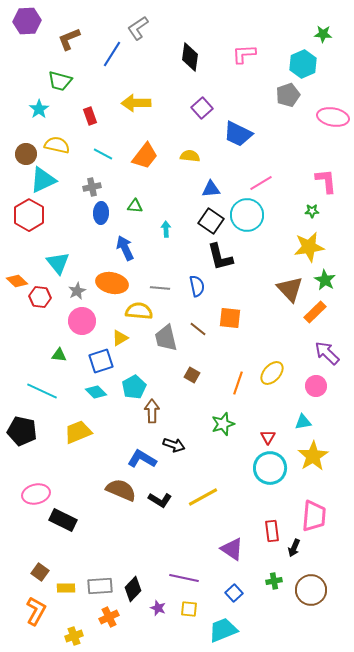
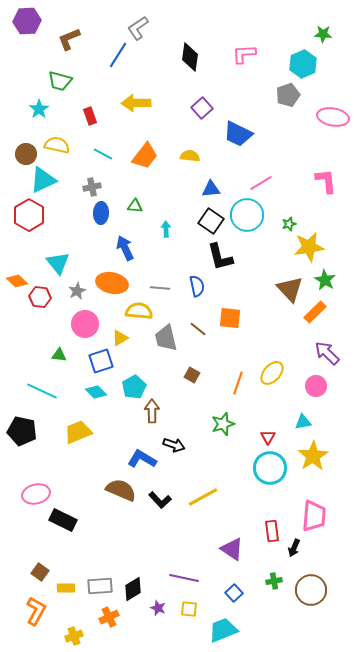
blue line at (112, 54): moved 6 px right, 1 px down
green star at (312, 211): moved 23 px left, 13 px down; rotated 16 degrees counterclockwise
pink circle at (82, 321): moved 3 px right, 3 px down
black L-shape at (160, 500): rotated 15 degrees clockwise
black diamond at (133, 589): rotated 15 degrees clockwise
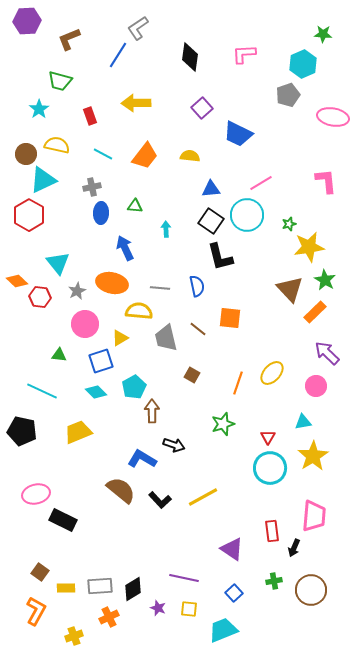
brown semicircle at (121, 490): rotated 16 degrees clockwise
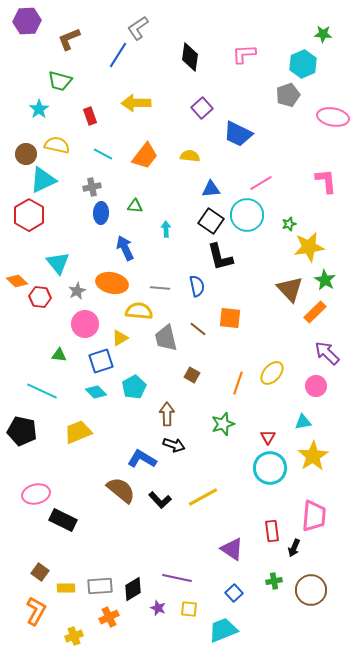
brown arrow at (152, 411): moved 15 px right, 3 px down
purple line at (184, 578): moved 7 px left
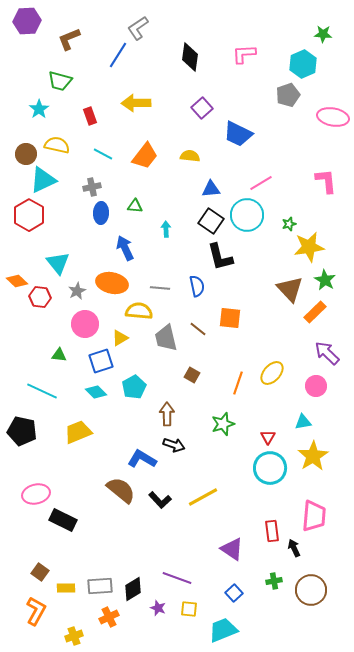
black arrow at (294, 548): rotated 132 degrees clockwise
purple line at (177, 578): rotated 8 degrees clockwise
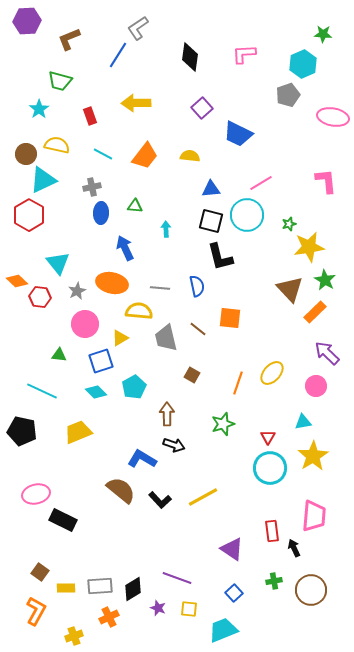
black square at (211, 221): rotated 20 degrees counterclockwise
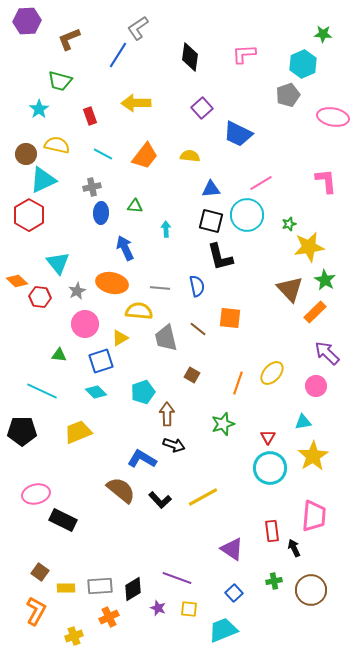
cyan pentagon at (134, 387): moved 9 px right, 5 px down; rotated 10 degrees clockwise
black pentagon at (22, 431): rotated 12 degrees counterclockwise
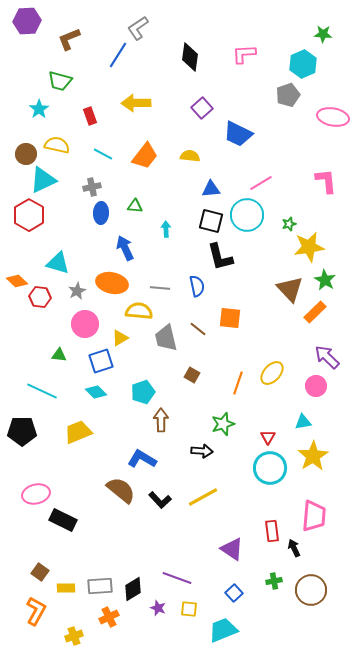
cyan triangle at (58, 263): rotated 35 degrees counterclockwise
purple arrow at (327, 353): moved 4 px down
brown arrow at (167, 414): moved 6 px left, 6 px down
black arrow at (174, 445): moved 28 px right, 6 px down; rotated 15 degrees counterclockwise
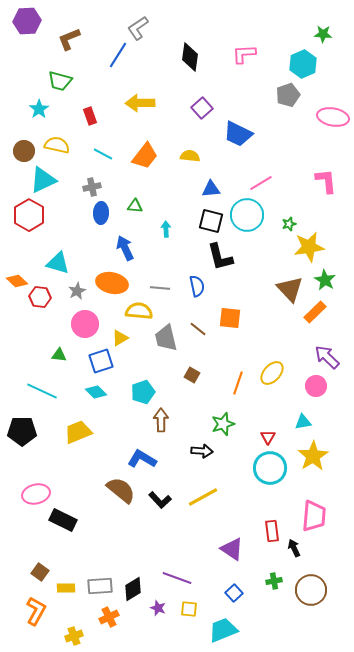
yellow arrow at (136, 103): moved 4 px right
brown circle at (26, 154): moved 2 px left, 3 px up
